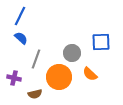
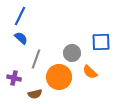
orange semicircle: moved 2 px up
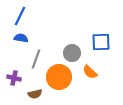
blue semicircle: rotated 32 degrees counterclockwise
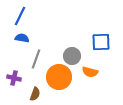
blue semicircle: moved 1 px right
gray circle: moved 3 px down
orange semicircle: rotated 28 degrees counterclockwise
brown semicircle: rotated 56 degrees counterclockwise
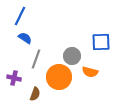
blue semicircle: moved 3 px right; rotated 24 degrees clockwise
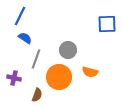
blue square: moved 6 px right, 18 px up
gray circle: moved 4 px left, 6 px up
brown semicircle: moved 2 px right, 1 px down
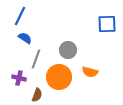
purple cross: moved 5 px right
